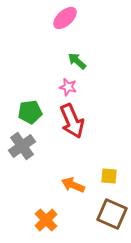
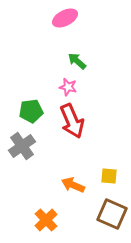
pink ellipse: rotated 15 degrees clockwise
green pentagon: moved 1 px right, 1 px up
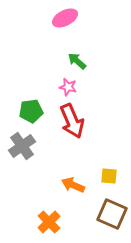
orange cross: moved 3 px right, 2 px down
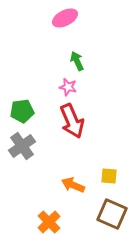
green arrow: rotated 24 degrees clockwise
green pentagon: moved 9 px left
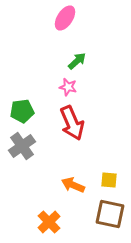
pink ellipse: rotated 30 degrees counterclockwise
green arrow: rotated 72 degrees clockwise
red arrow: moved 2 px down
yellow square: moved 4 px down
brown square: moved 2 px left; rotated 12 degrees counterclockwise
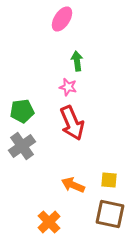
pink ellipse: moved 3 px left, 1 px down
green arrow: rotated 54 degrees counterclockwise
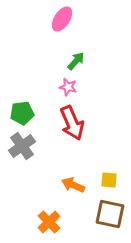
green arrow: moved 1 px left; rotated 48 degrees clockwise
green pentagon: moved 2 px down
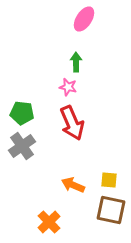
pink ellipse: moved 22 px right
green arrow: moved 1 px down; rotated 42 degrees counterclockwise
green pentagon: rotated 15 degrees clockwise
brown square: moved 1 px right, 4 px up
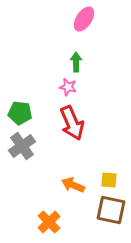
green pentagon: moved 2 px left
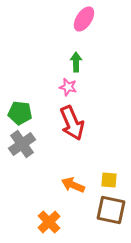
gray cross: moved 2 px up
